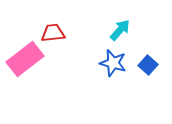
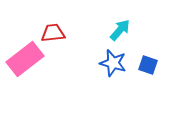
blue square: rotated 24 degrees counterclockwise
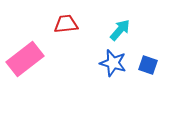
red trapezoid: moved 13 px right, 9 px up
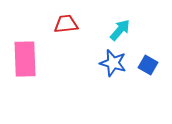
pink rectangle: rotated 54 degrees counterclockwise
blue square: rotated 12 degrees clockwise
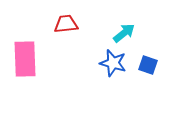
cyan arrow: moved 4 px right, 3 px down; rotated 10 degrees clockwise
blue square: rotated 12 degrees counterclockwise
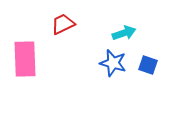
red trapezoid: moved 3 px left; rotated 20 degrees counterclockwise
cyan arrow: rotated 20 degrees clockwise
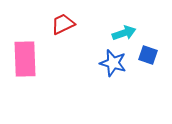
blue square: moved 10 px up
